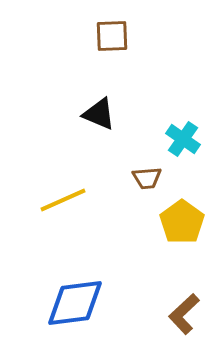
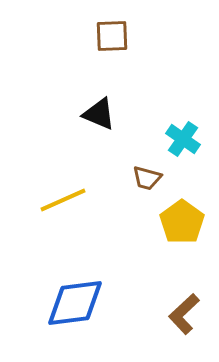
brown trapezoid: rotated 20 degrees clockwise
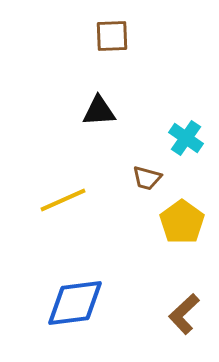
black triangle: moved 3 px up; rotated 27 degrees counterclockwise
cyan cross: moved 3 px right, 1 px up
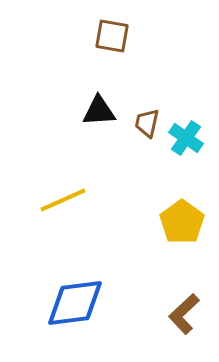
brown square: rotated 12 degrees clockwise
brown trapezoid: moved 55 px up; rotated 88 degrees clockwise
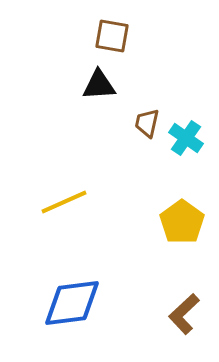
black triangle: moved 26 px up
yellow line: moved 1 px right, 2 px down
blue diamond: moved 3 px left
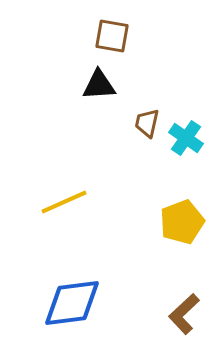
yellow pentagon: rotated 15 degrees clockwise
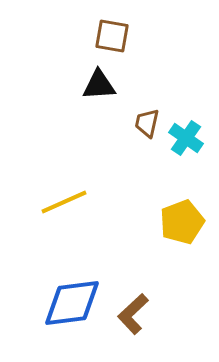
brown L-shape: moved 51 px left
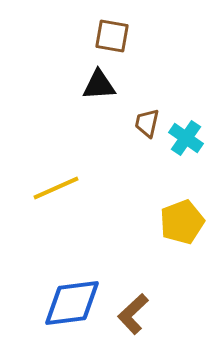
yellow line: moved 8 px left, 14 px up
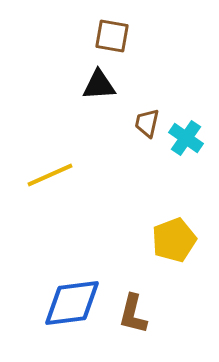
yellow line: moved 6 px left, 13 px up
yellow pentagon: moved 8 px left, 18 px down
brown L-shape: rotated 33 degrees counterclockwise
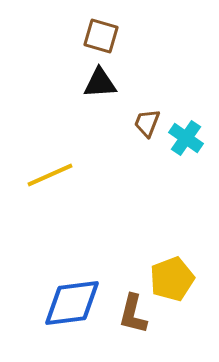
brown square: moved 11 px left; rotated 6 degrees clockwise
black triangle: moved 1 px right, 2 px up
brown trapezoid: rotated 8 degrees clockwise
yellow pentagon: moved 2 px left, 39 px down
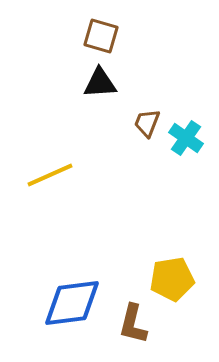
yellow pentagon: rotated 12 degrees clockwise
brown L-shape: moved 10 px down
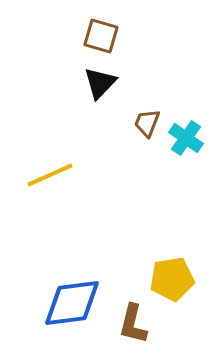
black triangle: rotated 42 degrees counterclockwise
